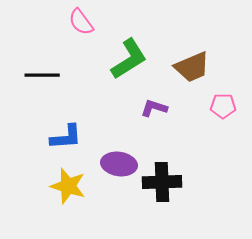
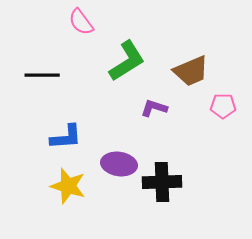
green L-shape: moved 2 px left, 2 px down
brown trapezoid: moved 1 px left, 4 px down
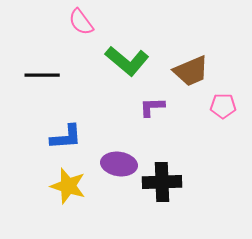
green L-shape: rotated 72 degrees clockwise
purple L-shape: moved 2 px left, 1 px up; rotated 20 degrees counterclockwise
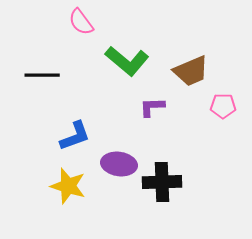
blue L-shape: moved 9 px right, 1 px up; rotated 16 degrees counterclockwise
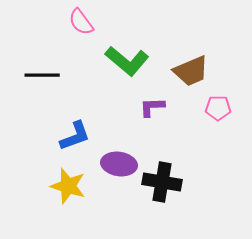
pink pentagon: moved 5 px left, 2 px down
black cross: rotated 12 degrees clockwise
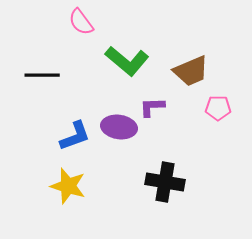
purple ellipse: moved 37 px up
black cross: moved 3 px right
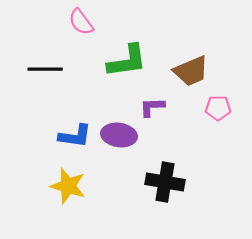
green L-shape: rotated 48 degrees counterclockwise
black line: moved 3 px right, 6 px up
purple ellipse: moved 8 px down
blue L-shape: rotated 28 degrees clockwise
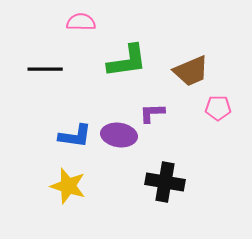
pink semicircle: rotated 128 degrees clockwise
purple L-shape: moved 6 px down
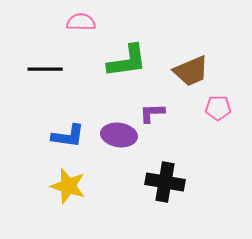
blue L-shape: moved 7 px left
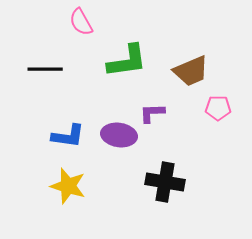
pink semicircle: rotated 120 degrees counterclockwise
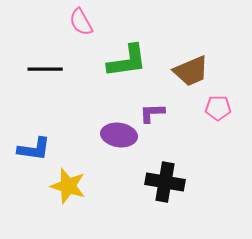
blue L-shape: moved 34 px left, 13 px down
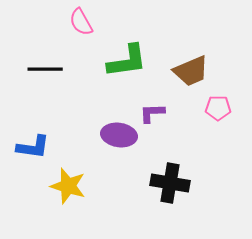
blue L-shape: moved 1 px left, 2 px up
black cross: moved 5 px right, 1 px down
